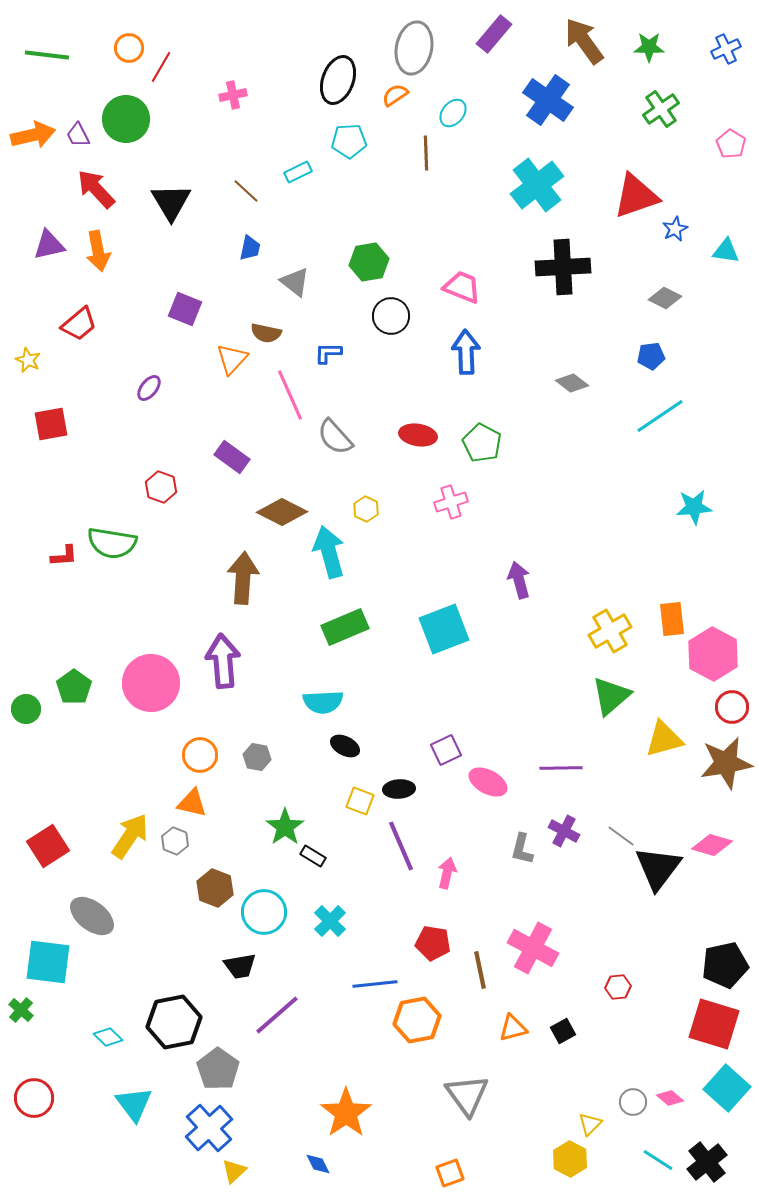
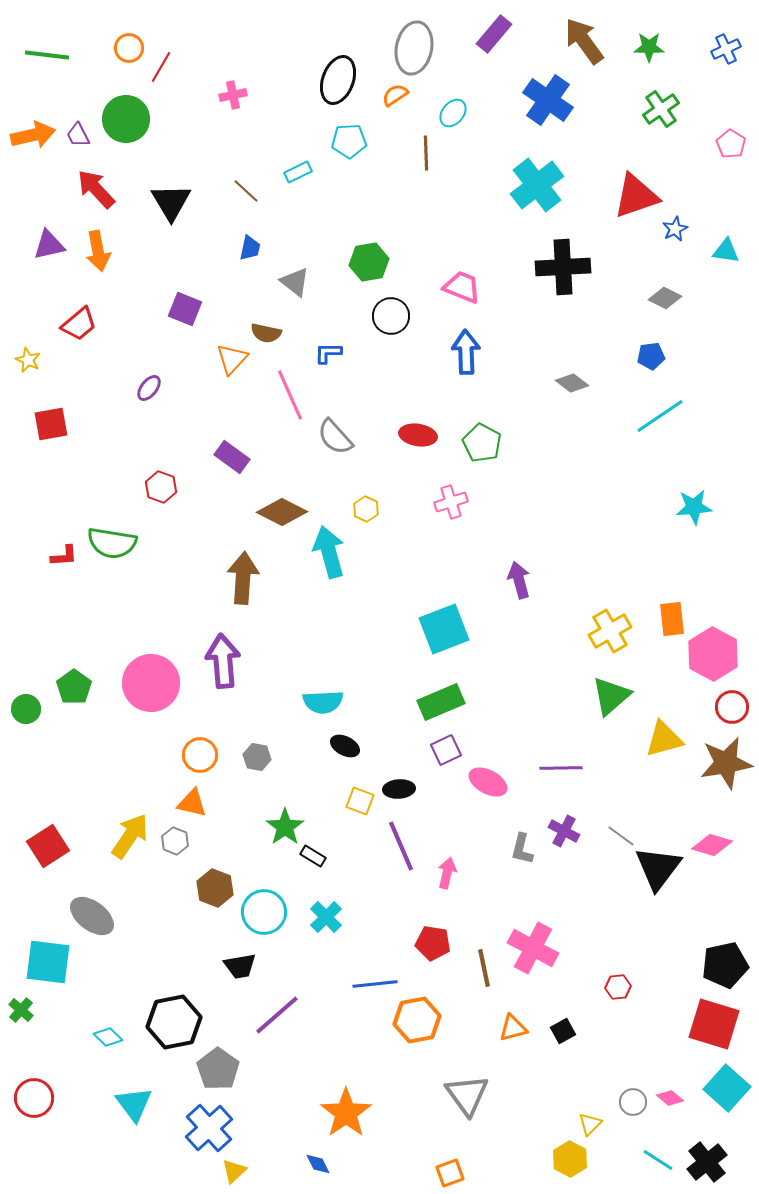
green rectangle at (345, 627): moved 96 px right, 75 px down
cyan cross at (330, 921): moved 4 px left, 4 px up
brown line at (480, 970): moved 4 px right, 2 px up
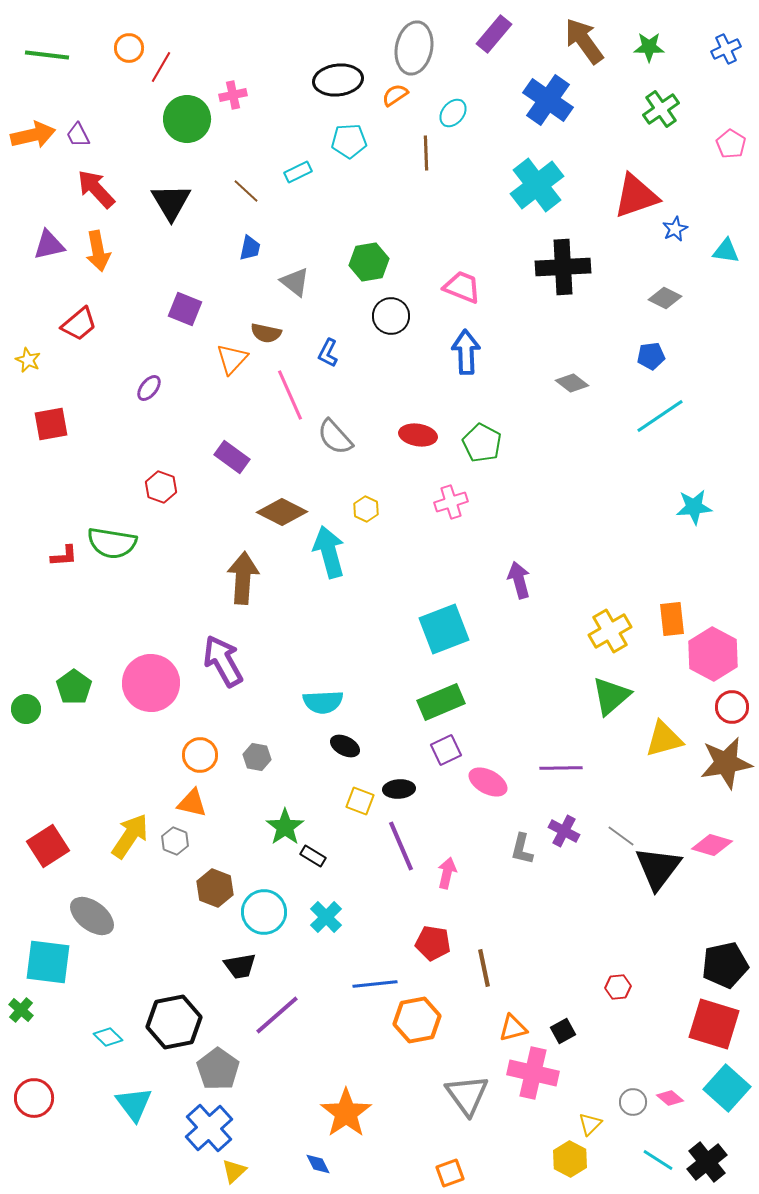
black ellipse at (338, 80): rotated 63 degrees clockwise
green circle at (126, 119): moved 61 px right
blue L-shape at (328, 353): rotated 64 degrees counterclockwise
purple arrow at (223, 661): rotated 24 degrees counterclockwise
pink cross at (533, 948): moved 125 px down; rotated 15 degrees counterclockwise
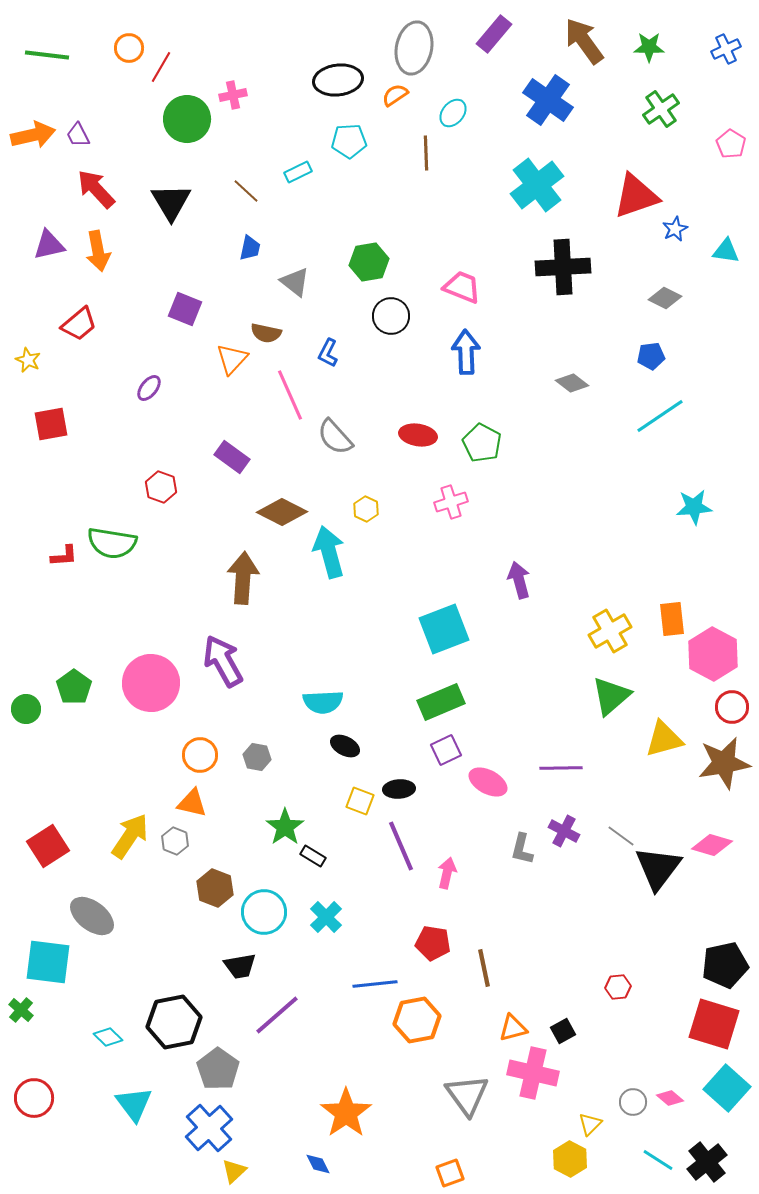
brown star at (726, 763): moved 2 px left
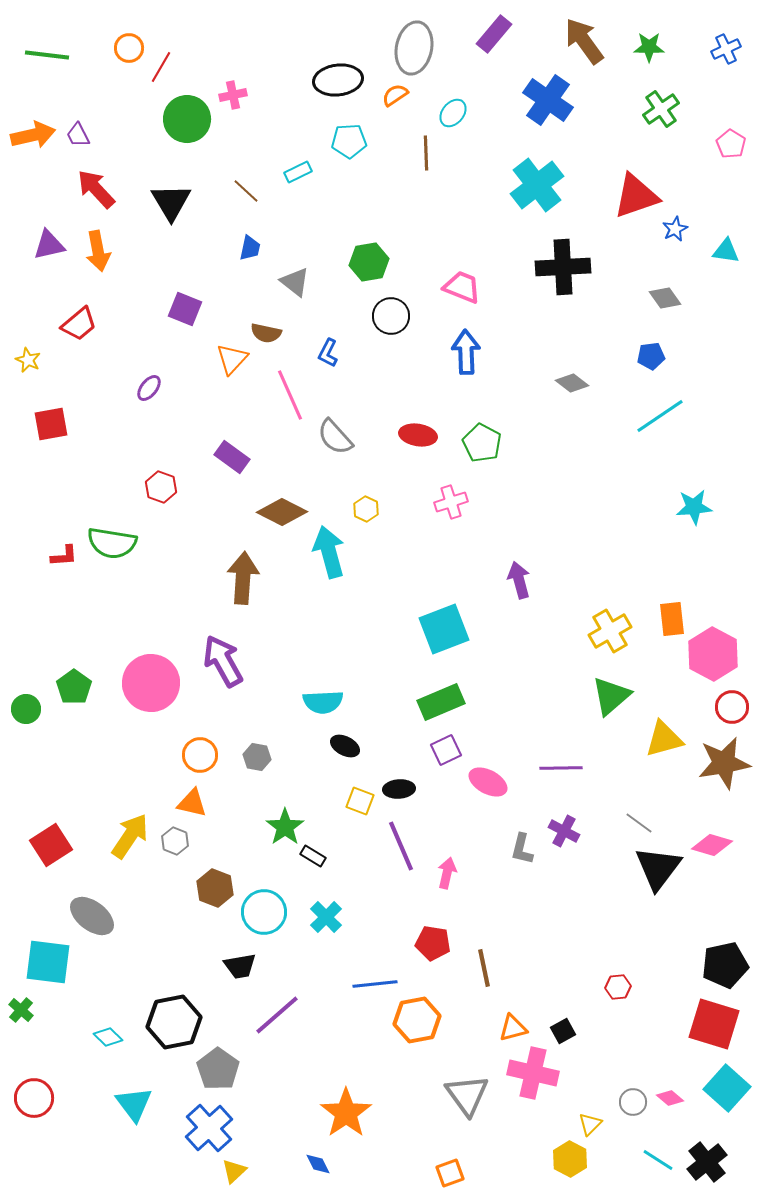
gray diamond at (665, 298): rotated 28 degrees clockwise
gray line at (621, 836): moved 18 px right, 13 px up
red square at (48, 846): moved 3 px right, 1 px up
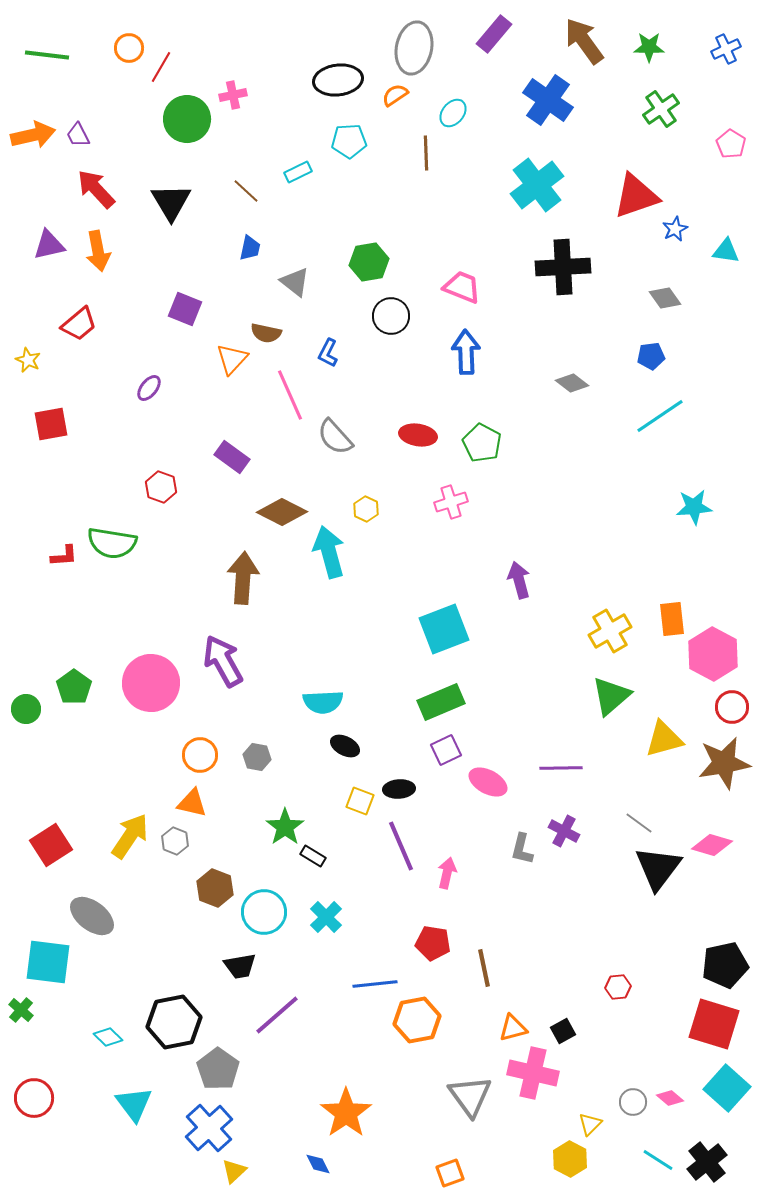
gray triangle at (467, 1095): moved 3 px right, 1 px down
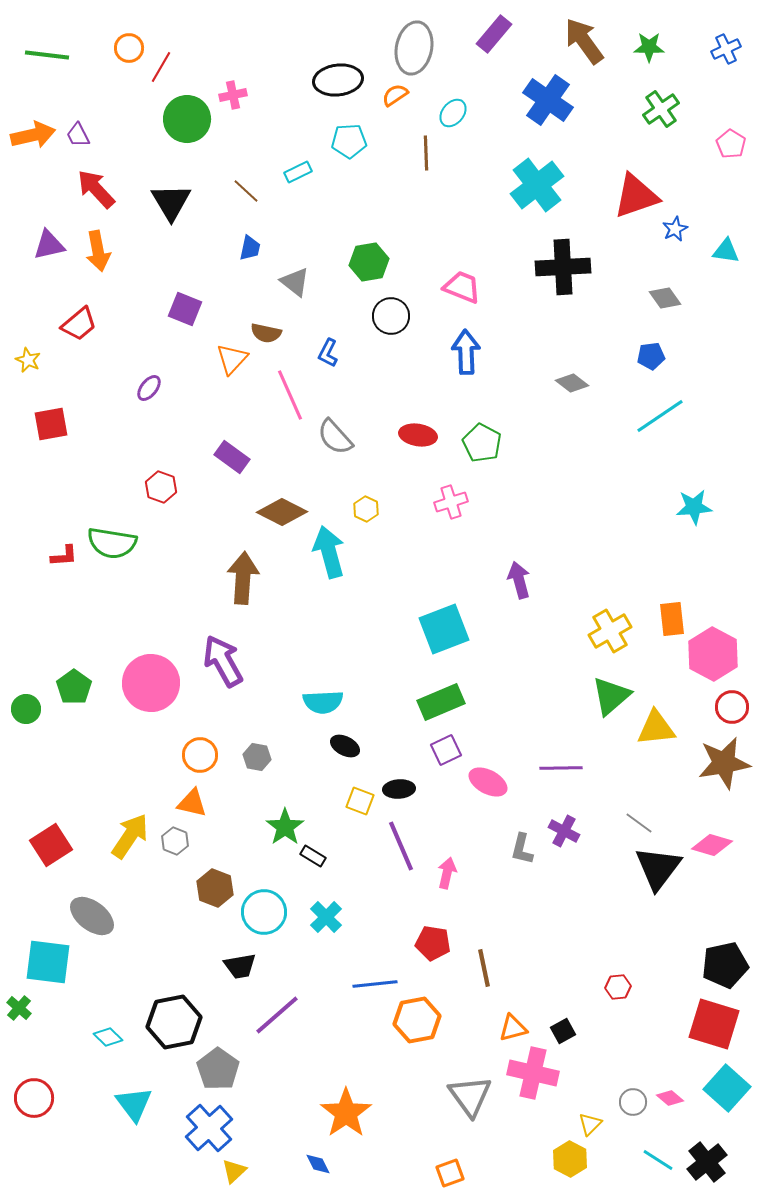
yellow triangle at (664, 739): moved 8 px left, 11 px up; rotated 9 degrees clockwise
green cross at (21, 1010): moved 2 px left, 2 px up
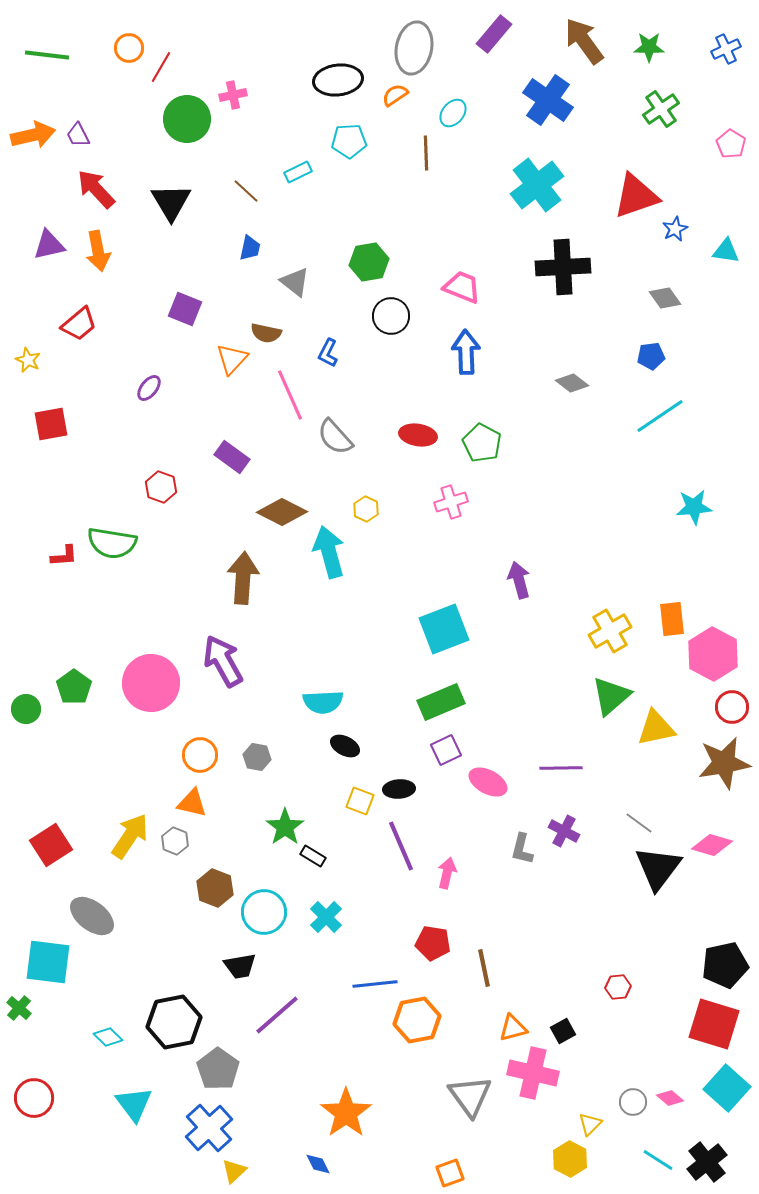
yellow triangle at (656, 728): rotated 6 degrees counterclockwise
